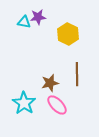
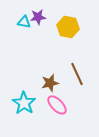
yellow hexagon: moved 7 px up; rotated 15 degrees counterclockwise
brown line: rotated 25 degrees counterclockwise
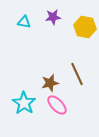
purple star: moved 15 px right
yellow hexagon: moved 17 px right
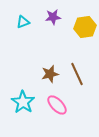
cyan triangle: moved 1 px left; rotated 32 degrees counterclockwise
yellow hexagon: rotated 20 degrees counterclockwise
brown star: moved 9 px up
cyan star: moved 1 px left, 1 px up
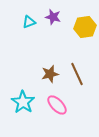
purple star: rotated 21 degrees clockwise
cyan triangle: moved 6 px right
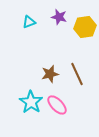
purple star: moved 6 px right
cyan star: moved 8 px right
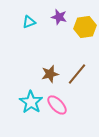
brown line: rotated 65 degrees clockwise
